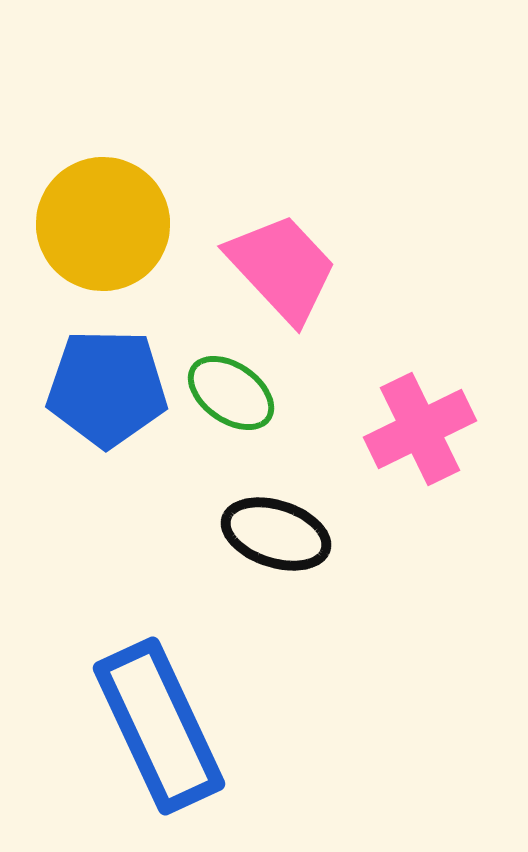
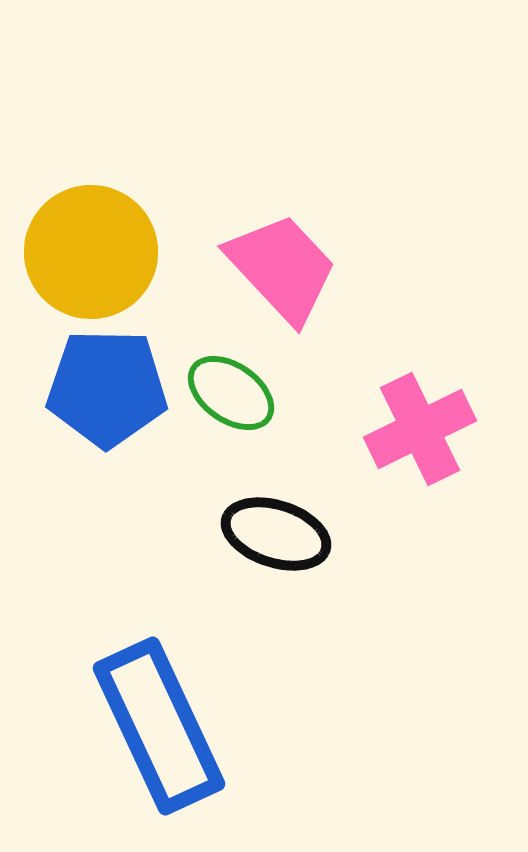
yellow circle: moved 12 px left, 28 px down
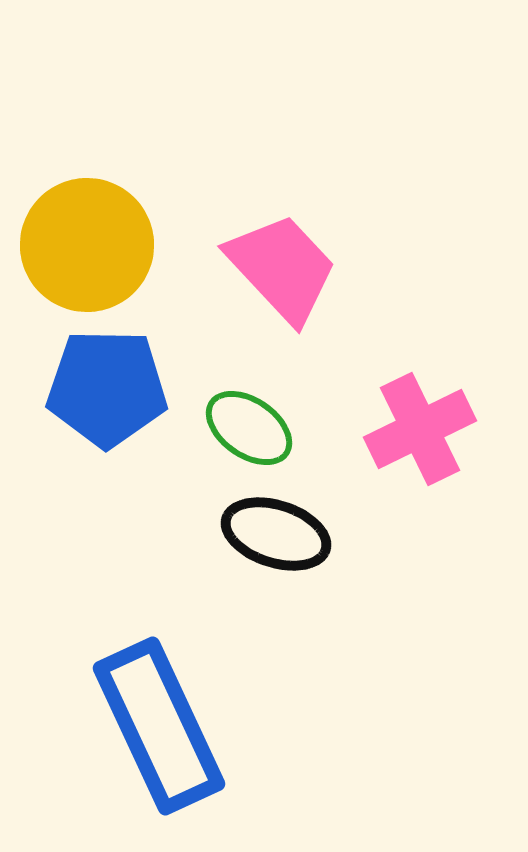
yellow circle: moved 4 px left, 7 px up
green ellipse: moved 18 px right, 35 px down
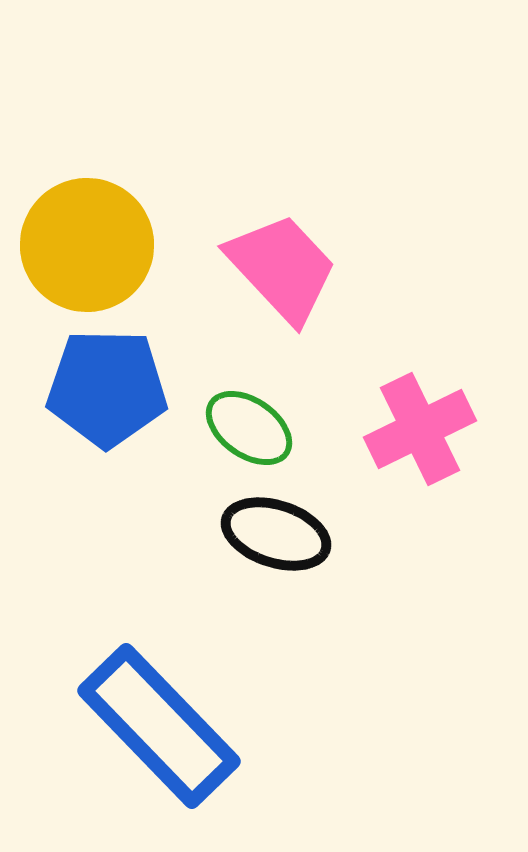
blue rectangle: rotated 19 degrees counterclockwise
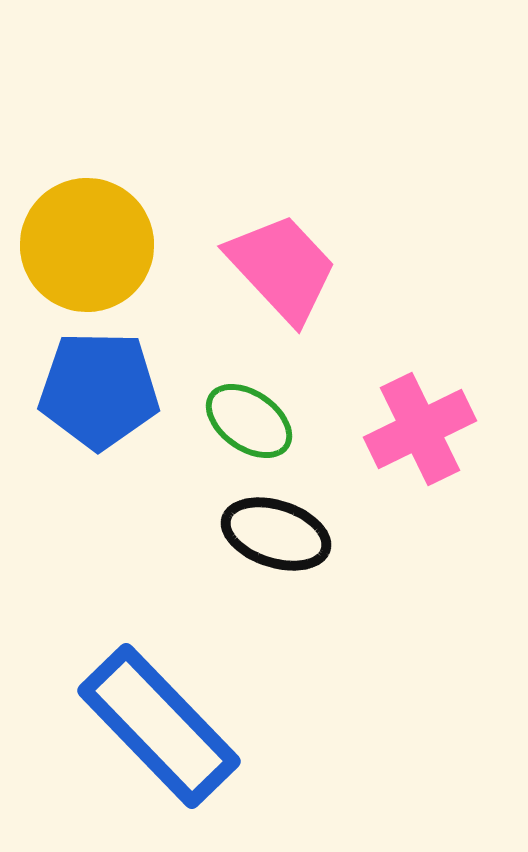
blue pentagon: moved 8 px left, 2 px down
green ellipse: moved 7 px up
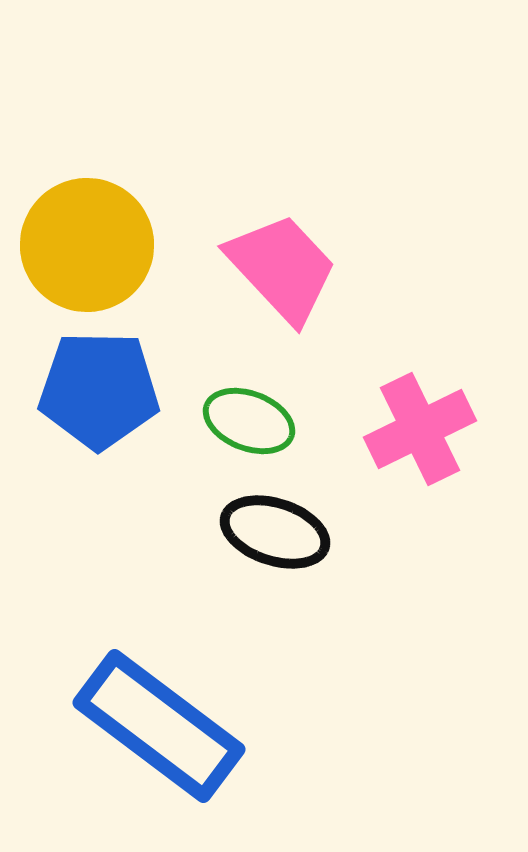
green ellipse: rotated 14 degrees counterclockwise
black ellipse: moved 1 px left, 2 px up
blue rectangle: rotated 9 degrees counterclockwise
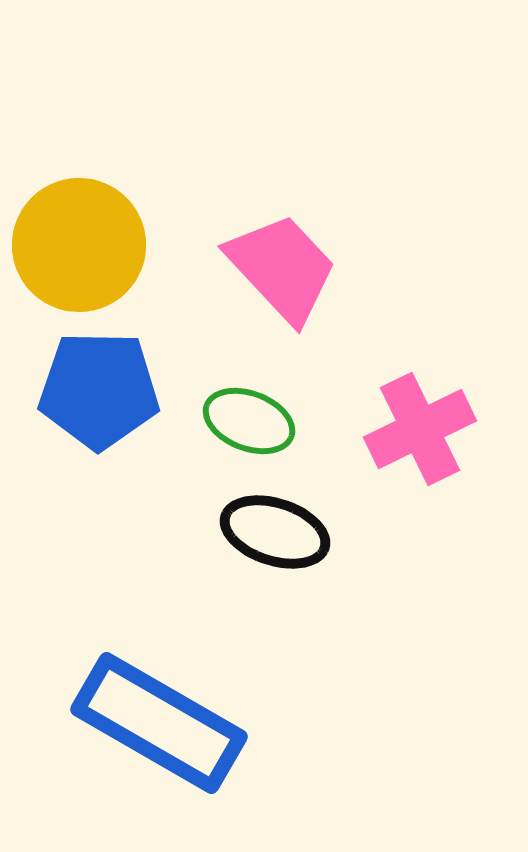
yellow circle: moved 8 px left
blue rectangle: moved 3 px up; rotated 7 degrees counterclockwise
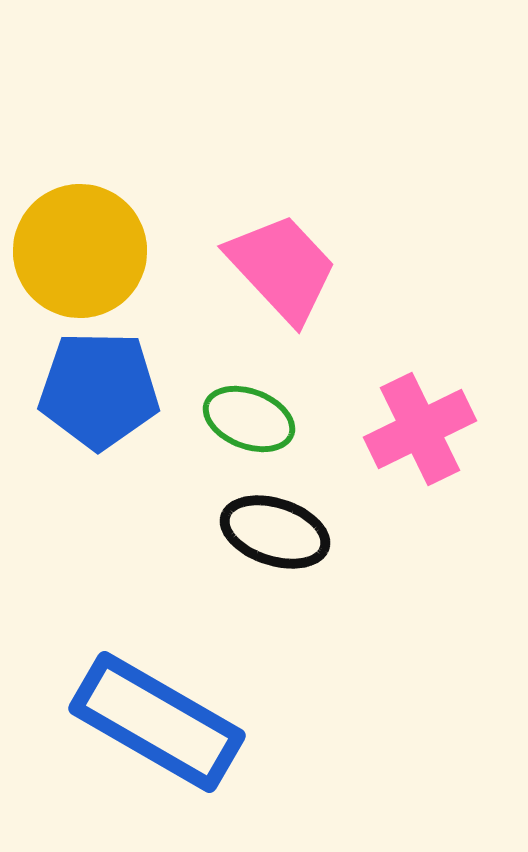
yellow circle: moved 1 px right, 6 px down
green ellipse: moved 2 px up
blue rectangle: moved 2 px left, 1 px up
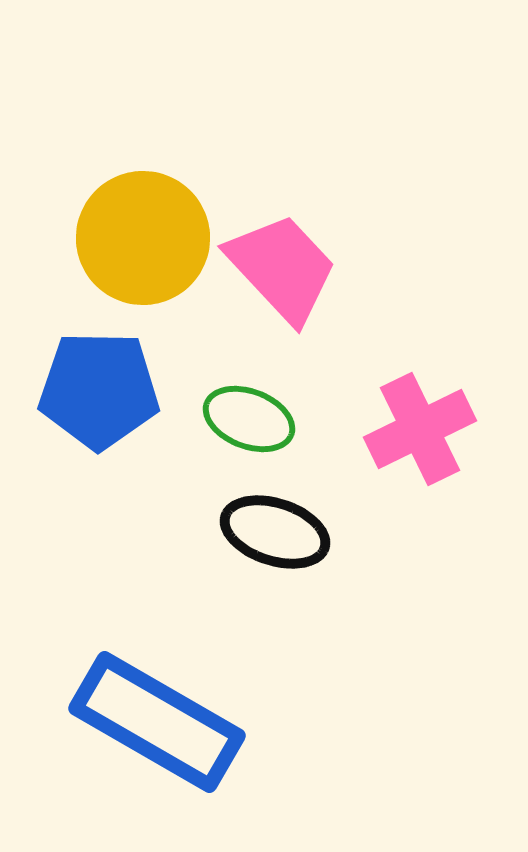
yellow circle: moved 63 px right, 13 px up
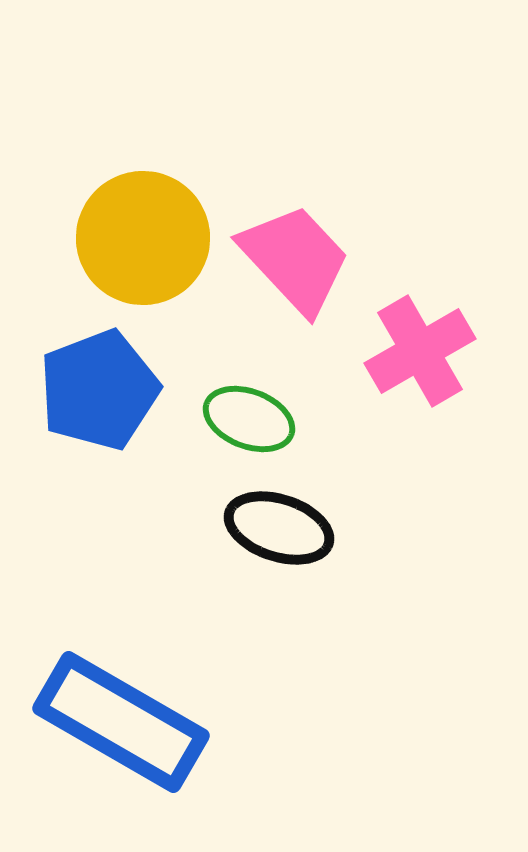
pink trapezoid: moved 13 px right, 9 px up
blue pentagon: rotated 22 degrees counterclockwise
pink cross: moved 78 px up; rotated 4 degrees counterclockwise
black ellipse: moved 4 px right, 4 px up
blue rectangle: moved 36 px left
